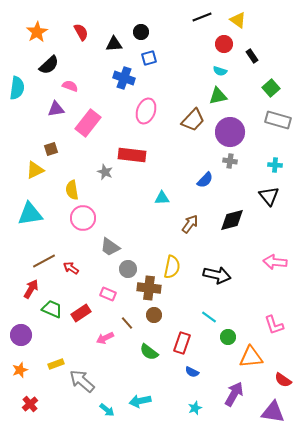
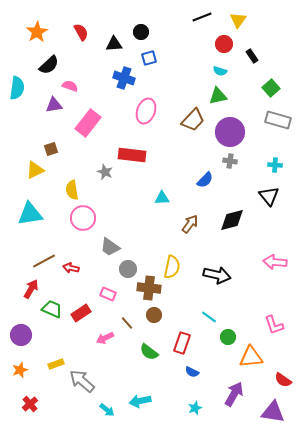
yellow triangle at (238, 20): rotated 30 degrees clockwise
purple triangle at (56, 109): moved 2 px left, 4 px up
red arrow at (71, 268): rotated 21 degrees counterclockwise
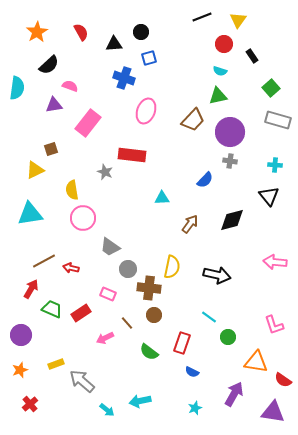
orange triangle at (251, 357): moved 5 px right, 5 px down; rotated 15 degrees clockwise
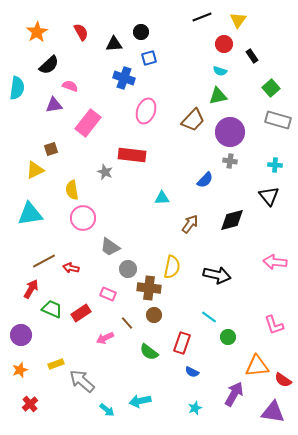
orange triangle at (256, 362): moved 1 px right, 4 px down; rotated 15 degrees counterclockwise
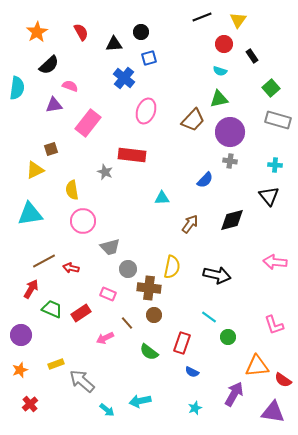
blue cross at (124, 78): rotated 20 degrees clockwise
green triangle at (218, 96): moved 1 px right, 3 px down
pink circle at (83, 218): moved 3 px down
gray trapezoid at (110, 247): rotated 50 degrees counterclockwise
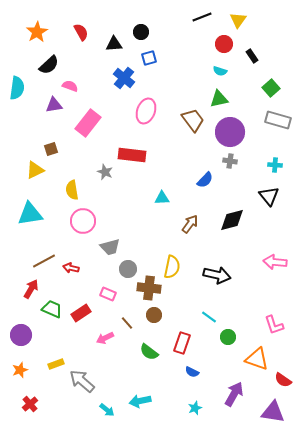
brown trapezoid at (193, 120): rotated 80 degrees counterclockwise
orange triangle at (257, 366): moved 7 px up; rotated 25 degrees clockwise
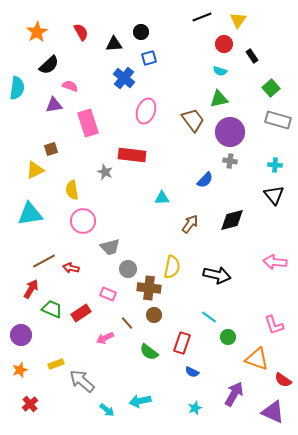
pink rectangle at (88, 123): rotated 56 degrees counterclockwise
black triangle at (269, 196): moved 5 px right, 1 px up
purple triangle at (273, 412): rotated 15 degrees clockwise
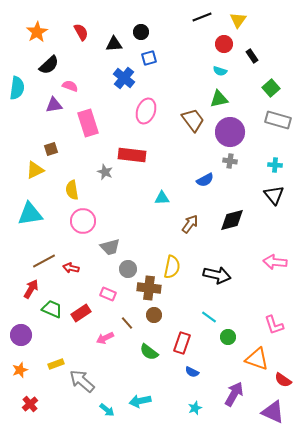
blue semicircle at (205, 180): rotated 18 degrees clockwise
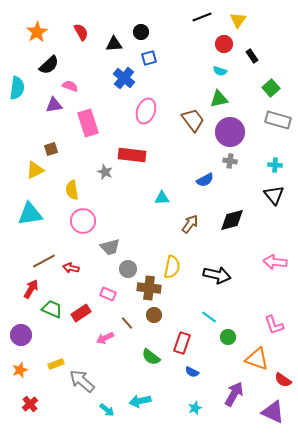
green semicircle at (149, 352): moved 2 px right, 5 px down
